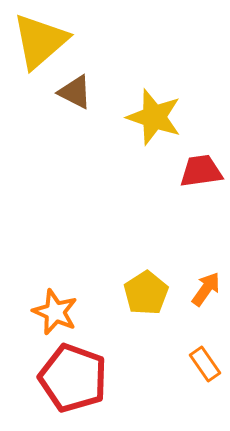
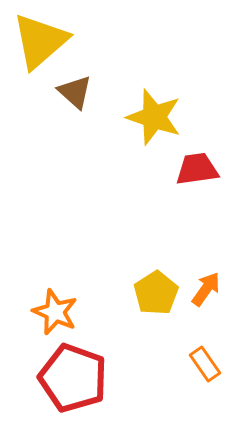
brown triangle: rotated 15 degrees clockwise
red trapezoid: moved 4 px left, 2 px up
yellow pentagon: moved 10 px right
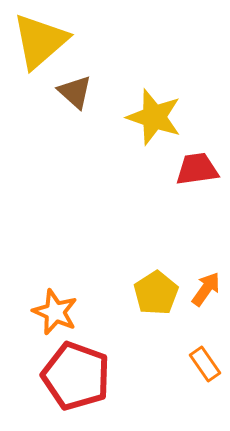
red pentagon: moved 3 px right, 2 px up
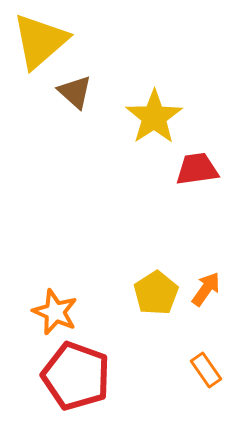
yellow star: rotated 20 degrees clockwise
orange rectangle: moved 1 px right, 6 px down
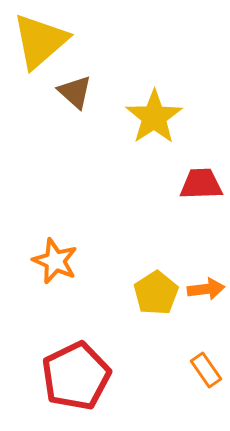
red trapezoid: moved 4 px right, 15 px down; rotated 6 degrees clockwise
orange arrow: rotated 48 degrees clockwise
orange star: moved 51 px up
red pentagon: rotated 26 degrees clockwise
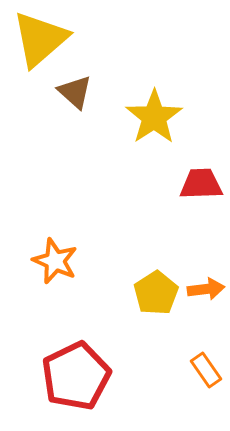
yellow triangle: moved 2 px up
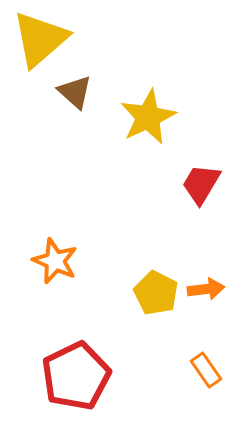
yellow star: moved 6 px left; rotated 8 degrees clockwise
red trapezoid: rotated 57 degrees counterclockwise
yellow pentagon: rotated 12 degrees counterclockwise
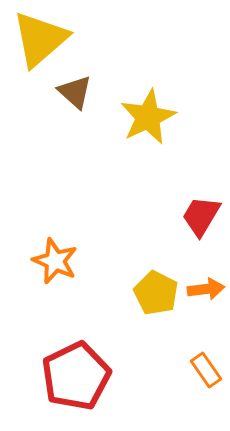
red trapezoid: moved 32 px down
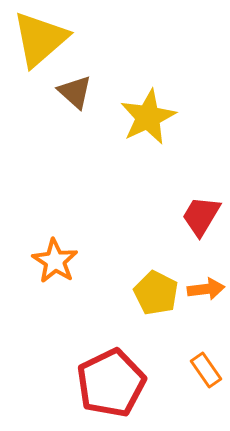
orange star: rotated 9 degrees clockwise
red pentagon: moved 35 px right, 7 px down
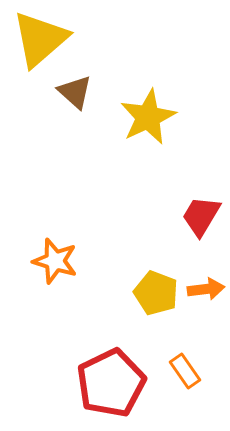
orange star: rotated 15 degrees counterclockwise
yellow pentagon: rotated 6 degrees counterclockwise
orange rectangle: moved 21 px left, 1 px down
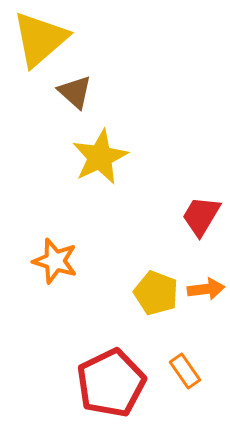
yellow star: moved 48 px left, 40 px down
